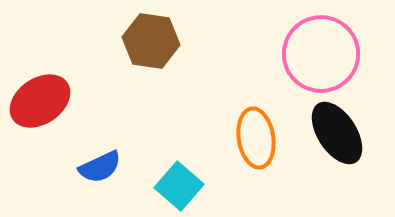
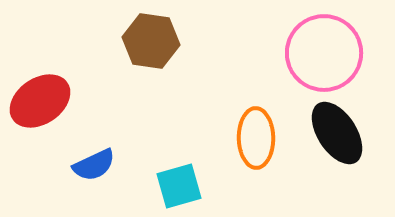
pink circle: moved 3 px right, 1 px up
orange ellipse: rotated 8 degrees clockwise
blue semicircle: moved 6 px left, 2 px up
cyan square: rotated 33 degrees clockwise
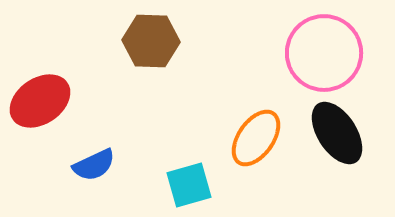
brown hexagon: rotated 6 degrees counterclockwise
orange ellipse: rotated 36 degrees clockwise
cyan square: moved 10 px right, 1 px up
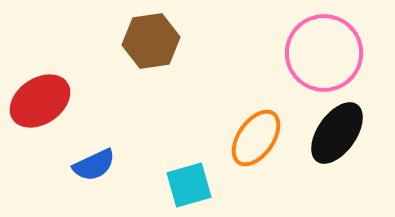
brown hexagon: rotated 10 degrees counterclockwise
black ellipse: rotated 68 degrees clockwise
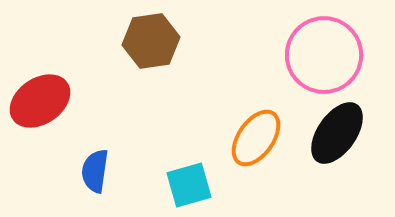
pink circle: moved 2 px down
blue semicircle: moved 1 px right, 6 px down; rotated 123 degrees clockwise
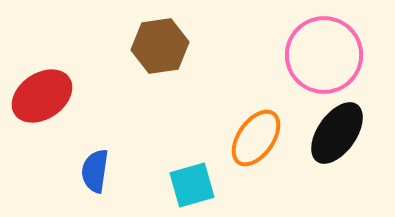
brown hexagon: moved 9 px right, 5 px down
red ellipse: moved 2 px right, 5 px up
cyan square: moved 3 px right
